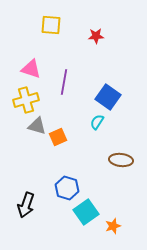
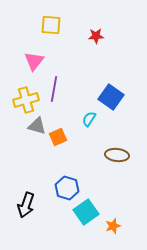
pink triangle: moved 3 px right, 8 px up; rotated 50 degrees clockwise
purple line: moved 10 px left, 7 px down
blue square: moved 3 px right
cyan semicircle: moved 8 px left, 3 px up
brown ellipse: moved 4 px left, 5 px up
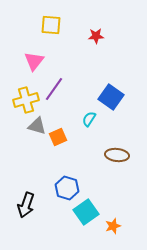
purple line: rotated 25 degrees clockwise
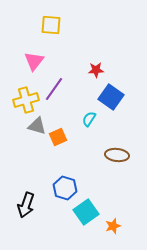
red star: moved 34 px down
blue hexagon: moved 2 px left
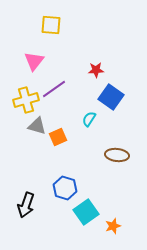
purple line: rotated 20 degrees clockwise
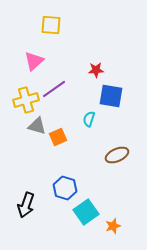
pink triangle: rotated 10 degrees clockwise
blue square: moved 1 px up; rotated 25 degrees counterclockwise
cyan semicircle: rotated 14 degrees counterclockwise
brown ellipse: rotated 30 degrees counterclockwise
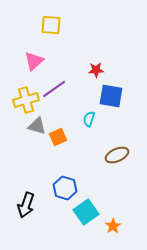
orange star: rotated 14 degrees counterclockwise
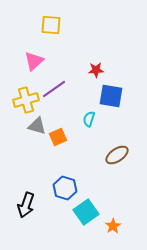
brown ellipse: rotated 10 degrees counterclockwise
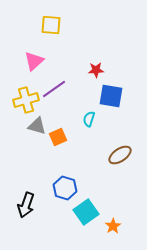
brown ellipse: moved 3 px right
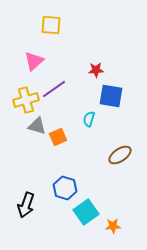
orange star: rotated 28 degrees clockwise
